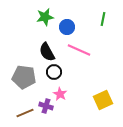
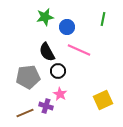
black circle: moved 4 px right, 1 px up
gray pentagon: moved 4 px right; rotated 15 degrees counterclockwise
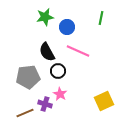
green line: moved 2 px left, 1 px up
pink line: moved 1 px left, 1 px down
yellow square: moved 1 px right, 1 px down
purple cross: moved 1 px left, 2 px up
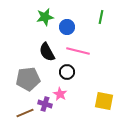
green line: moved 1 px up
pink line: rotated 10 degrees counterclockwise
black circle: moved 9 px right, 1 px down
gray pentagon: moved 2 px down
yellow square: rotated 36 degrees clockwise
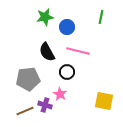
purple cross: moved 1 px down
brown line: moved 2 px up
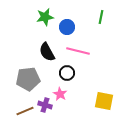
black circle: moved 1 px down
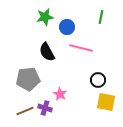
pink line: moved 3 px right, 3 px up
black circle: moved 31 px right, 7 px down
yellow square: moved 2 px right, 1 px down
purple cross: moved 3 px down
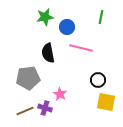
black semicircle: moved 1 px right, 1 px down; rotated 18 degrees clockwise
gray pentagon: moved 1 px up
